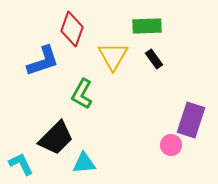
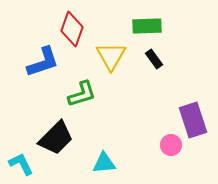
yellow triangle: moved 2 px left
blue L-shape: moved 1 px down
green L-shape: rotated 136 degrees counterclockwise
purple rectangle: moved 2 px right; rotated 36 degrees counterclockwise
cyan triangle: moved 20 px right
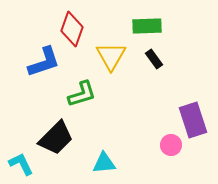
blue L-shape: moved 1 px right
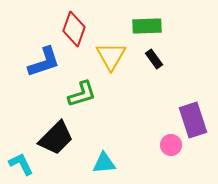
red diamond: moved 2 px right
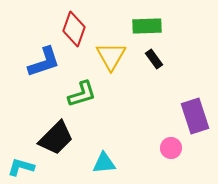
purple rectangle: moved 2 px right, 4 px up
pink circle: moved 3 px down
cyan L-shape: moved 3 px down; rotated 48 degrees counterclockwise
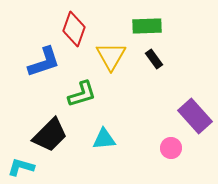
purple rectangle: rotated 24 degrees counterclockwise
black trapezoid: moved 6 px left, 3 px up
cyan triangle: moved 24 px up
